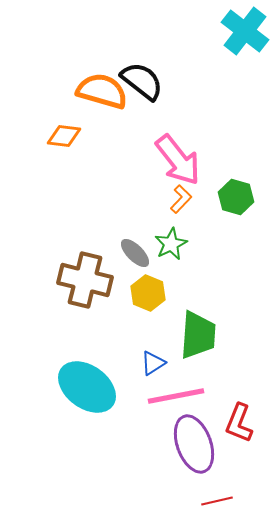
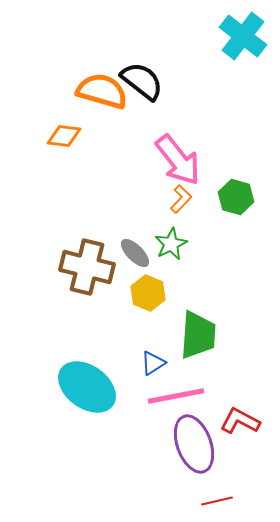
cyan cross: moved 2 px left, 5 px down
brown cross: moved 2 px right, 13 px up
red L-shape: moved 1 px right, 2 px up; rotated 96 degrees clockwise
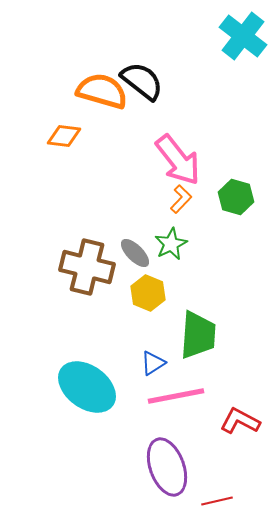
purple ellipse: moved 27 px left, 23 px down
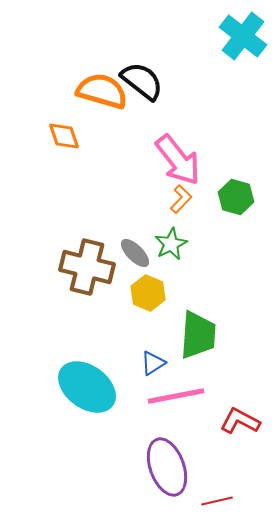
orange diamond: rotated 64 degrees clockwise
